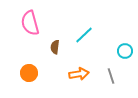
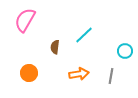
pink semicircle: moved 5 px left, 3 px up; rotated 45 degrees clockwise
gray line: rotated 28 degrees clockwise
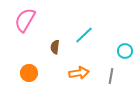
orange arrow: moved 1 px up
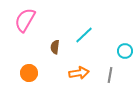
gray line: moved 1 px left, 1 px up
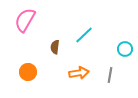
cyan circle: moved 2 px up
orange circle: moved 1 px left, 1 px up
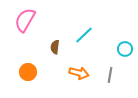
orange arrow: rotated 24 degrees clockwise
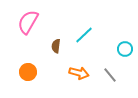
pink semicircle: moved 3 px right, 2 px down
brown semicircle: moved 1 px right, 1 px up
gray line: rotated 49 degrees counterclockwise
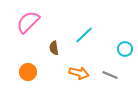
pink semicircle: rotated 15 degrees clockwise
brown semicircle: moved 2 px left, 2 px down; rotated 16 degrees counterclockwise
gray line: rotated 28 degrees counterclockwise
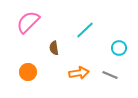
cyan line: moved 1 px right, 5 px up
cyan circle: moved 6 px left, 1 px up
orange arrow: rotated 24 degrees counterclockwise
